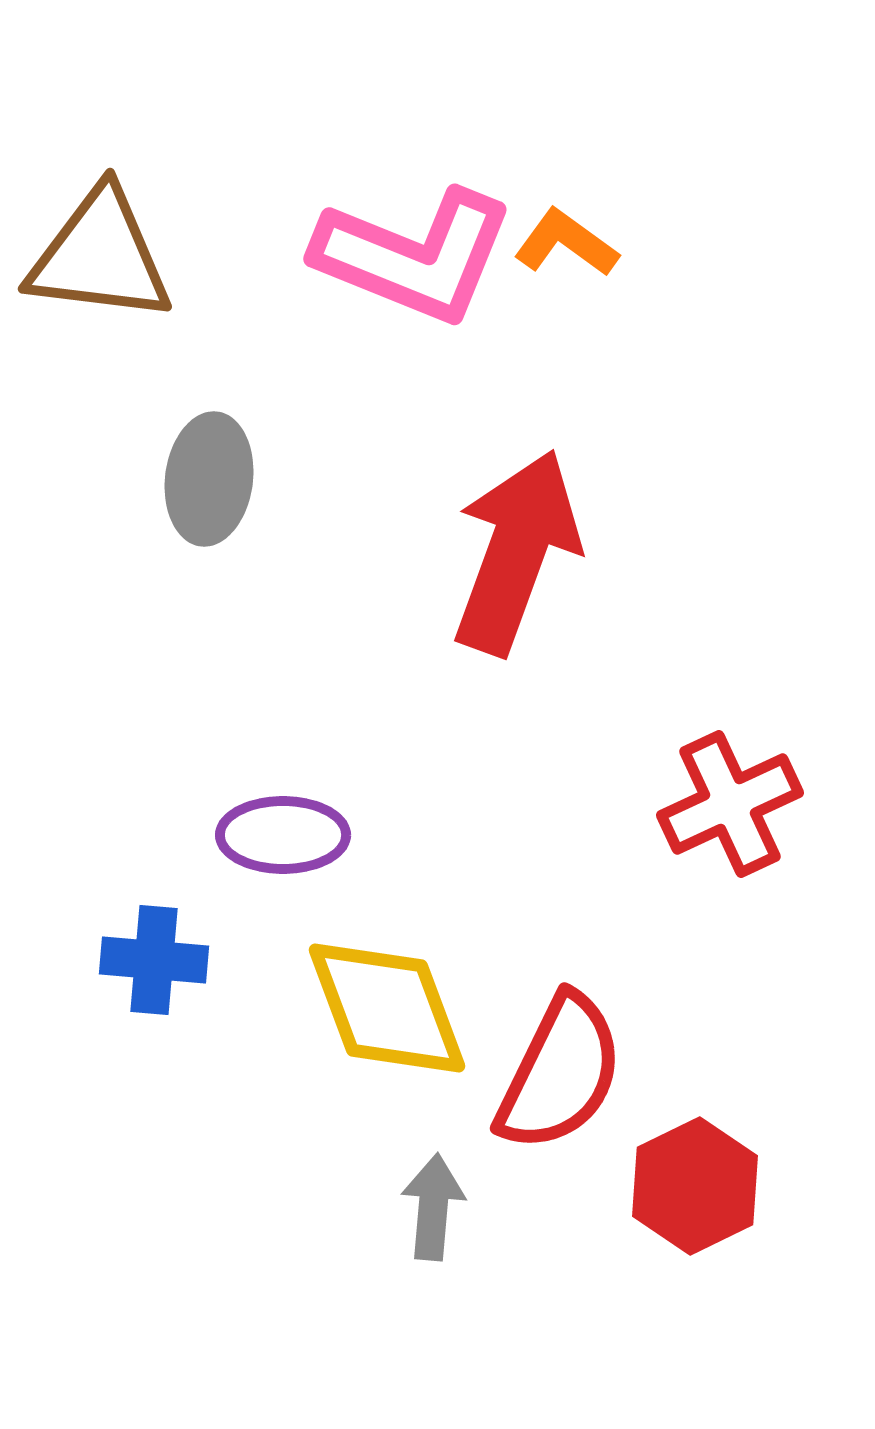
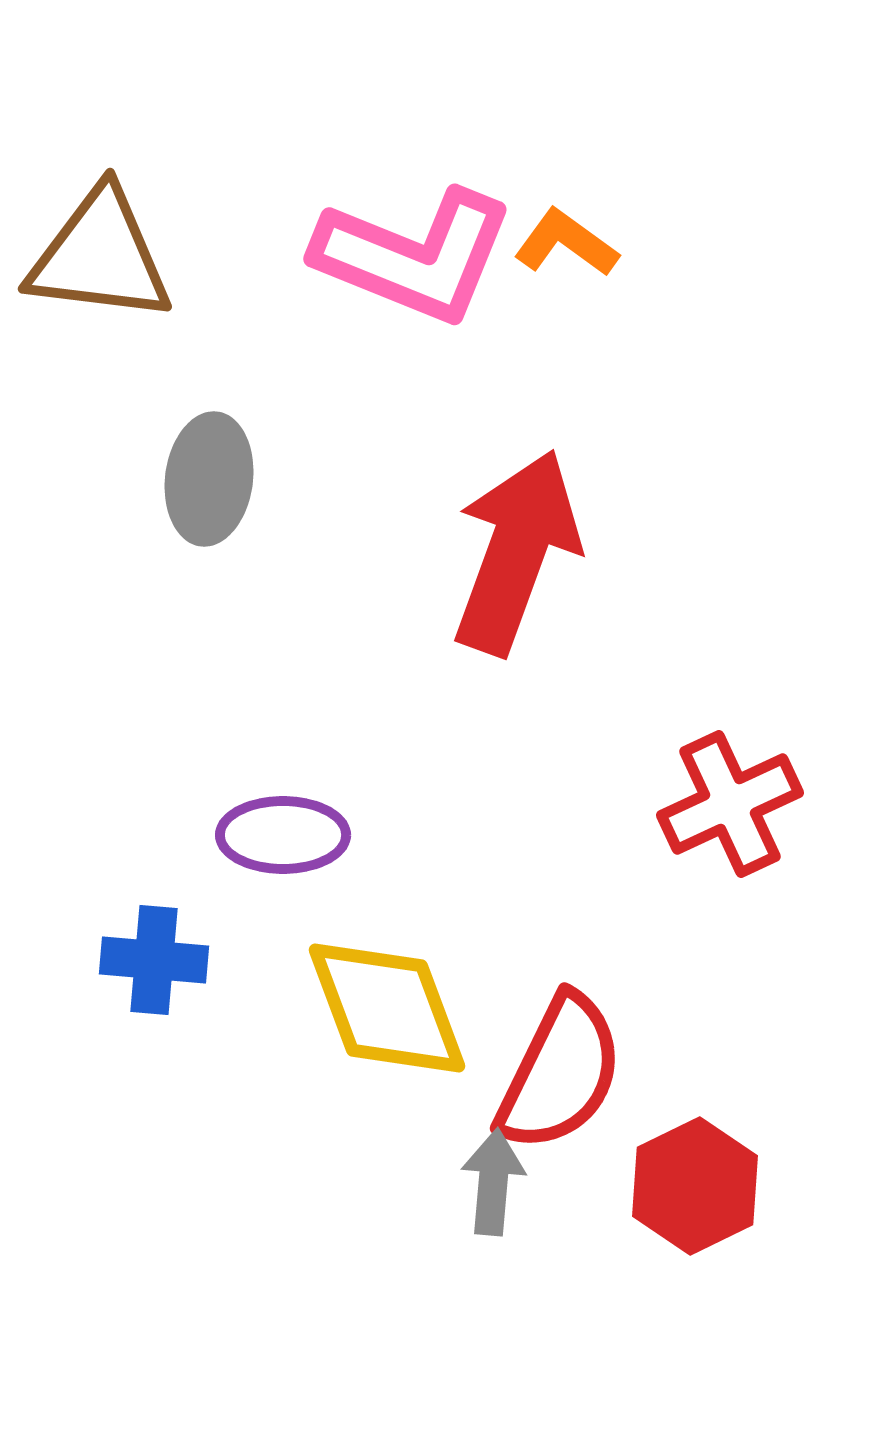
gray arrow: moved 60 px right, 25 px up
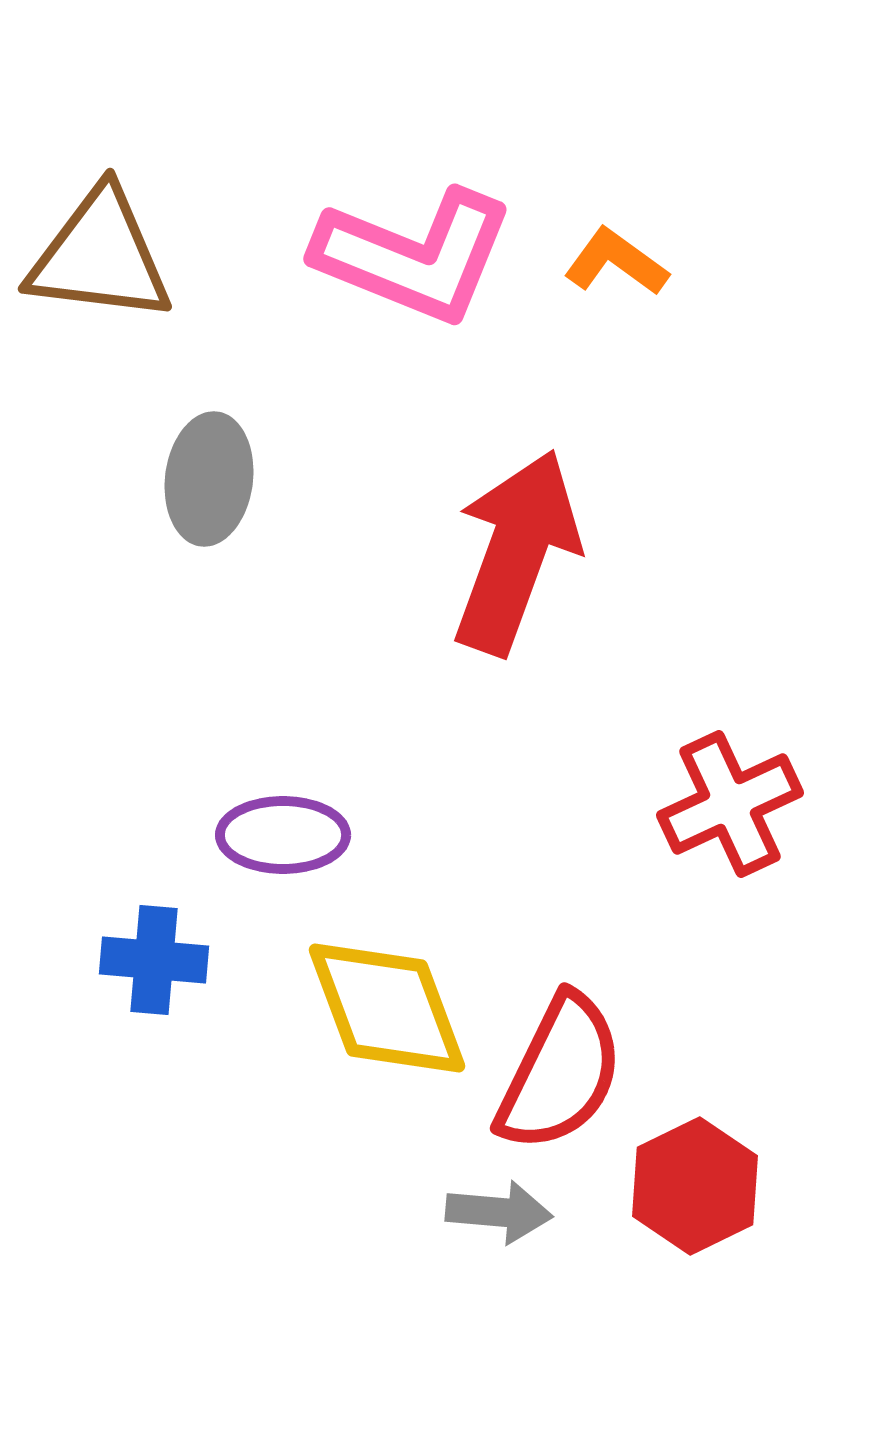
orange L-shape: moved 50 px right, 19 px down
gray arrow: moved 6 px right, 30 px down; rotated 90 degrees clockwise
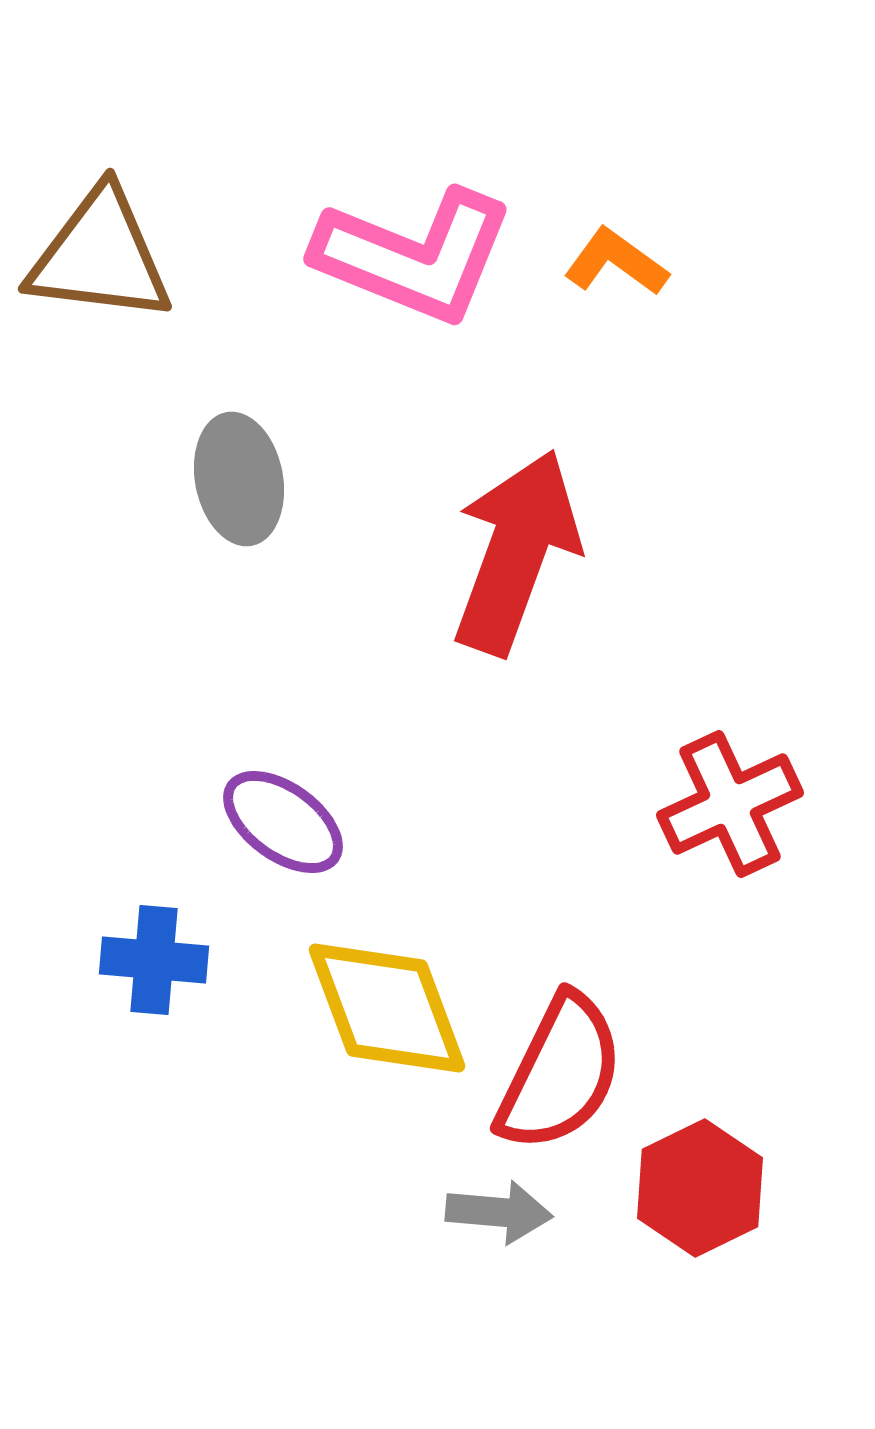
gray ellipse: moved 30 px right; rotated 18 degrees counterclockwise
purple ellipse: moved 13 px up; rotated 36 degrees clockwise
red hexagon: moved 5 px right, 2 px down
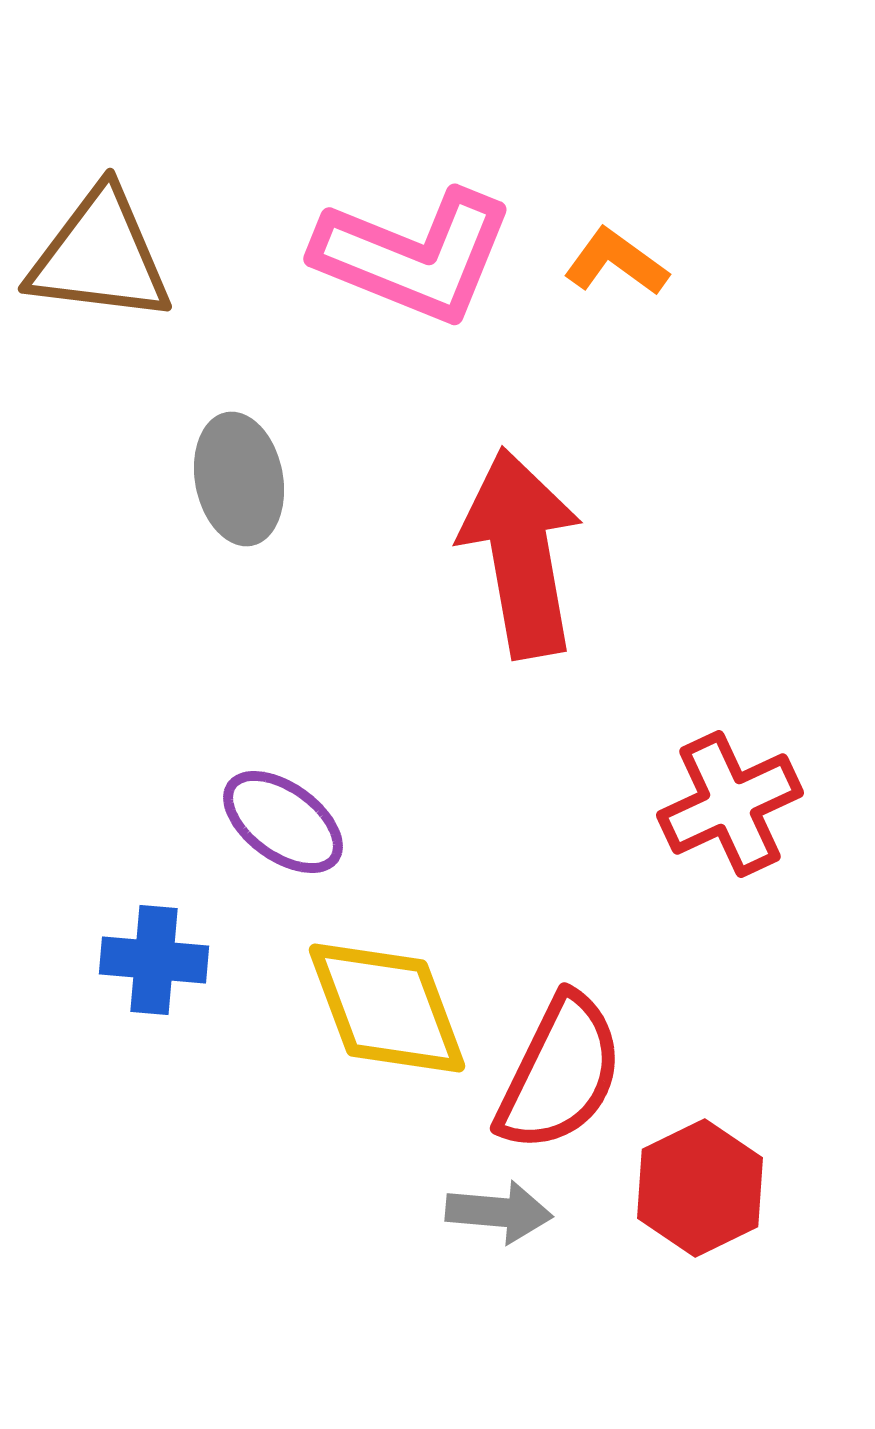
red arrow: moved 5 px right, 1 px down; rotated 30 degrees counterclockwise
